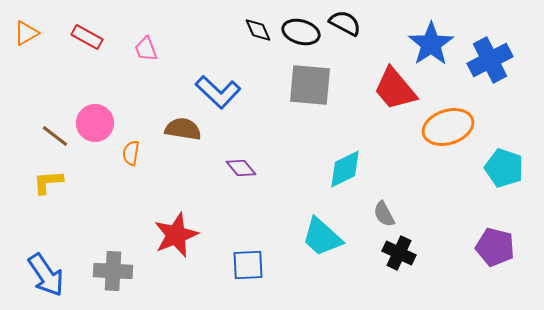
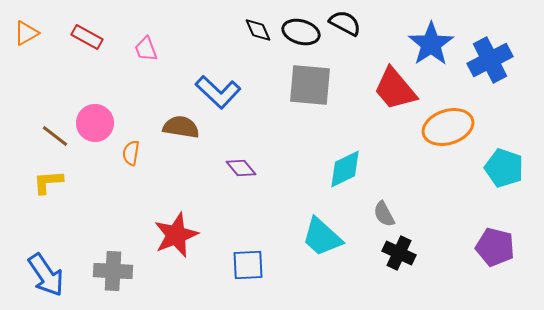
brown semicircle: moved 2 px left, 2 px up
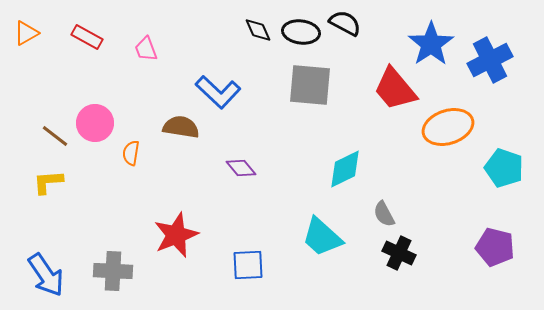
black ellipse: rotated 9 degrees counterclockwise
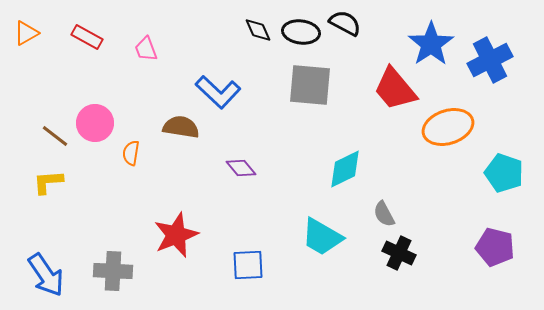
cyan pentagon: moved 5 px down
cyan trapezoid: rotated 12 degrees counterclockwise
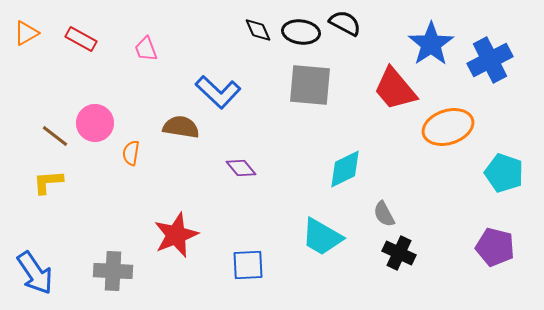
red rectangle: moved 6 px left, 2 px down
blue arrow: moved 11 px left, 2 px up
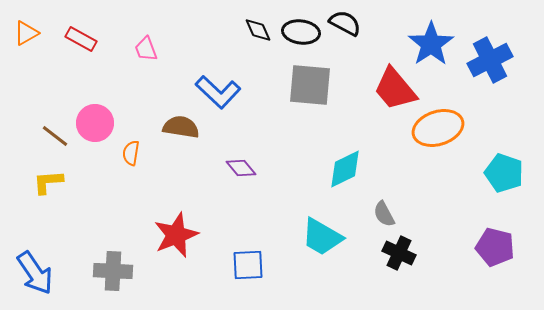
orange ellipse: moved 10 px left, 1 px down
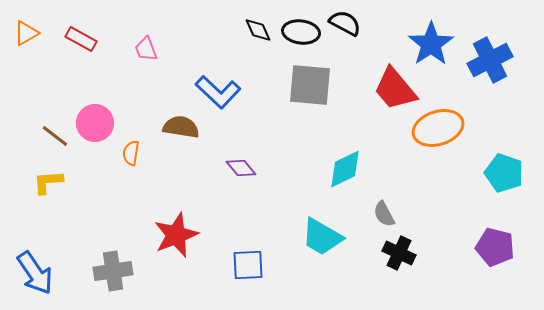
gray cross: rotated 12 degrees counterclockwise
